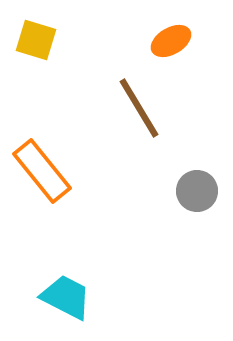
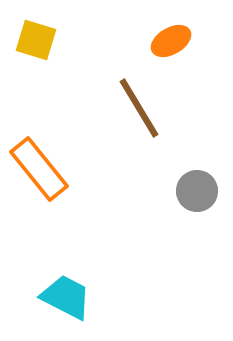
orange rectangle: moved 3 px left, 2 px up
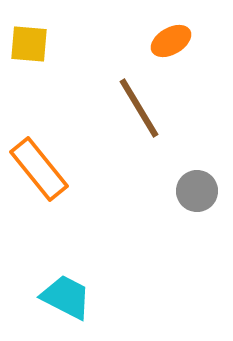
yellow square: moved 7 px left, 4 px down; rotated 12 degrees counterclockwise
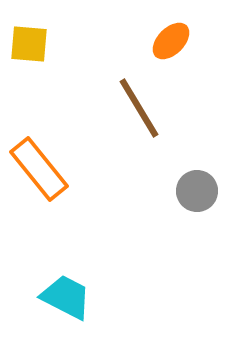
orange ellipse: rotated 15 degrees counterclockwise
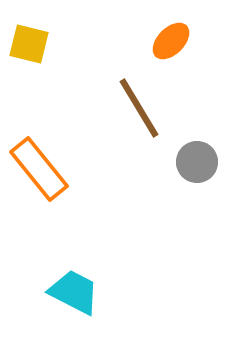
yellow square: rotated 9 degrees clockwise
gray circle: moved 29 px up
cyan trapezoid: moved 8 px right, 5 px up
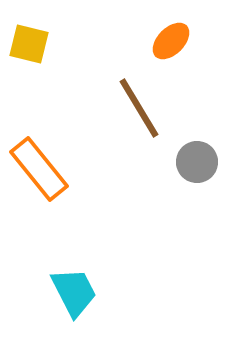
cyan trapezoid: rotated 36 degrees clockwise
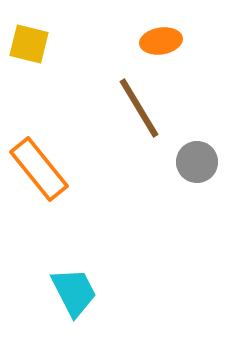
orange ellipse: moved 10 px left; rotated 36 degrees clockwise
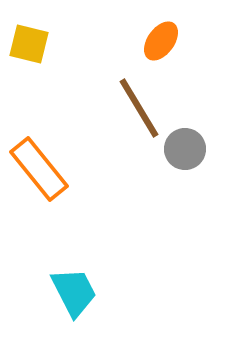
orange ellipse: rotated 45 degrees counterclockwise
gray circle: moved 12 px left, 13 px up
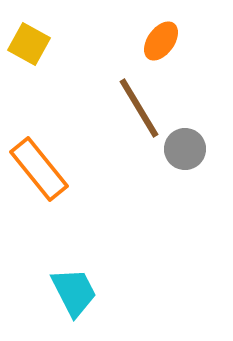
yellow square: rotated 15 degrees clockwise
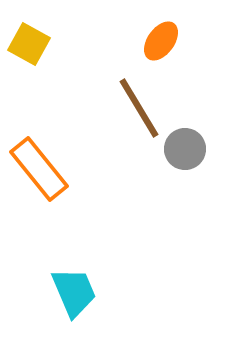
cyan trapezoid: rotated 4 degrees clockwise
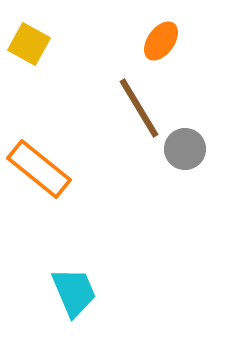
orange rectangle: rotated 12 degrees counterclockwise
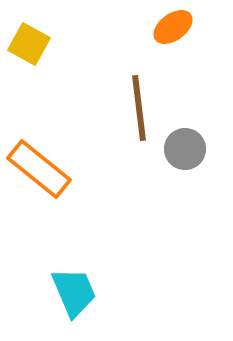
orange ellipse: moved 12 px right, 14 px up; rotated 18 degrees clockwise
brown line: rotated 24 degrees clockwise
